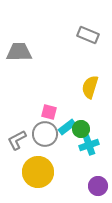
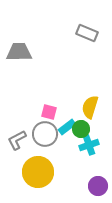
gray rectangle: moved 1 px left, 2 px up
yellow semicircle: moved 20 px down
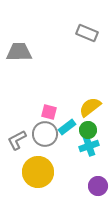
yellow semicircle: rotated 35 degrees clockwise
green circle: moved 7 px right, 1 px down
cyan cross: moved 1 px down
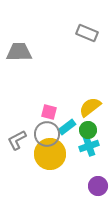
gray circle: moved 2 px right
yellow circle: moved 12 px right, 18 px up
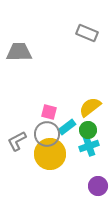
gray L-shape: moved 1 px down
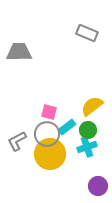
yellow semicircle: moved 2 px right, 1 px up
cyan cross: moved 2 px left, 1 px down
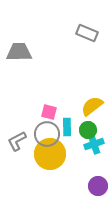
cyan rectangle: rotated 54 degrees counterclockwise
cyan cross: moved 7 px right, 3 px up
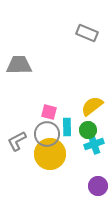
gray trapezoid: moved 13 px down
